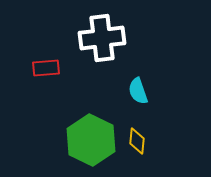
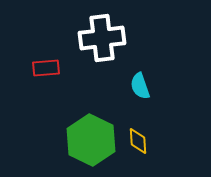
cyan semicircle: moved 2 px right, 5 px up
yellow diamond: moved 1 px right; rotated 8 degrees counterclockwise
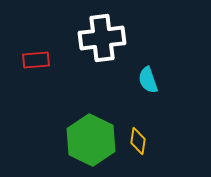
red rectangle: moved 10 px left, 8 px up
cyan semicircle: moved 8 px right, 6 px up
yellow diamond: rotated 12 degrees clockwise
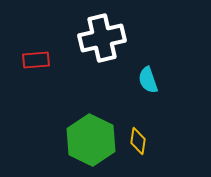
white cross: rotated 6 degrees counterclockwise
